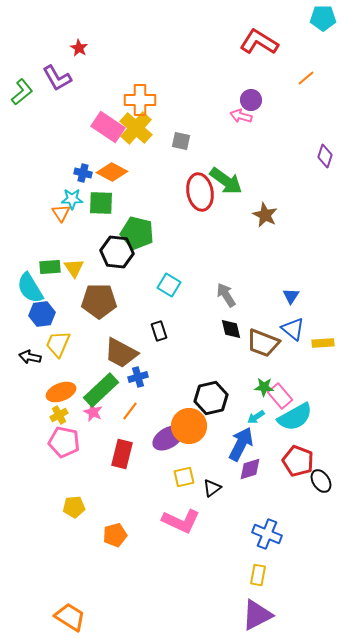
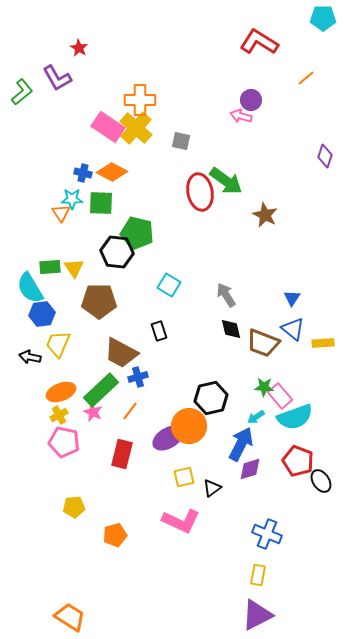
blue triangle at (291, 296): moved 1 px right, 2 px down
cyan semicircle at (295, 417): rotated 9 degrees clockwise
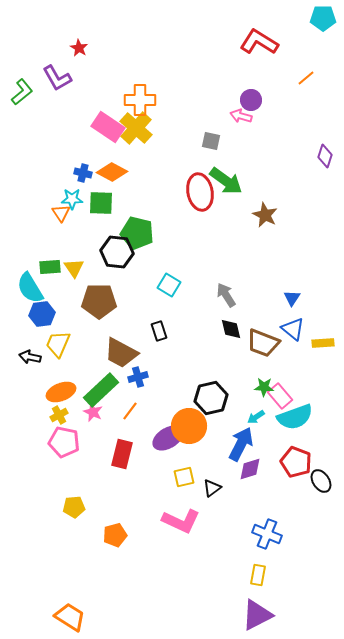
gray square at (181, 141): moved 30 px right
red pentagon at (298, 461): moved 2 px left, 1 px down
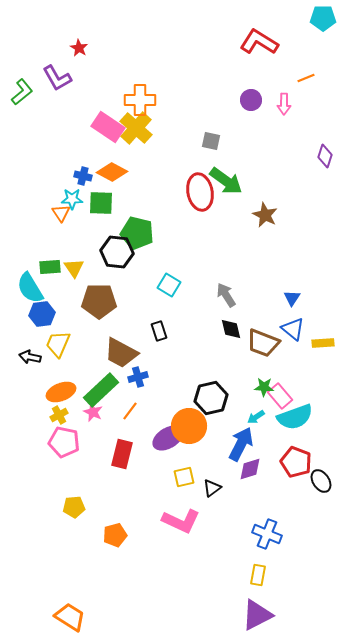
orange line at (306, 78): rotated 18 degrees clockwise
pink arrow at (241, 116): moved 43 px right, 12 px up; rotated 105 degrees counterclockwise
blue cross at (83, 173): moved 3 px down
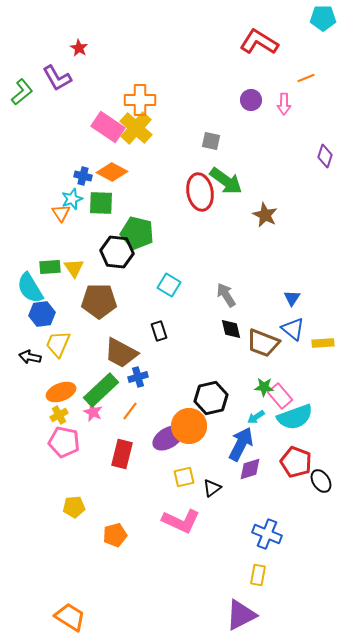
cyan star at (72, 199): rotated 20 degrees counterclockwise
purple triangle at (257, 615): moved 16 px left
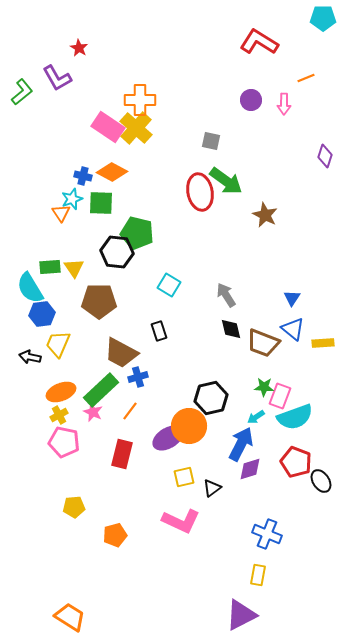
pink rectangle at (280, 396): rotated 60 degrees clockwise
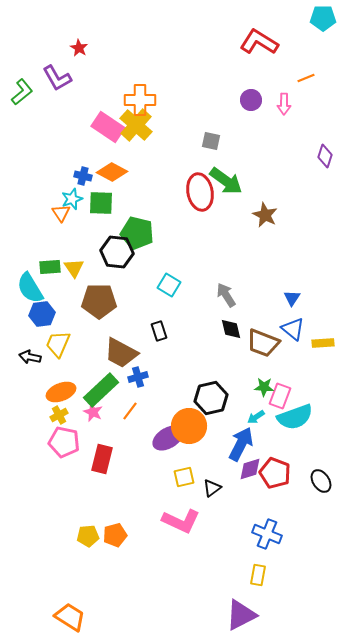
yellow cross at (136, 128): moved 3 px up
red rectangle at (122, 454): moved 20 px left, 5 px down
red pentagon at (296, 462): moved 21 px left, 11 px down
yellow pentagon at (74, 507): moved 14 px right, 29 px down
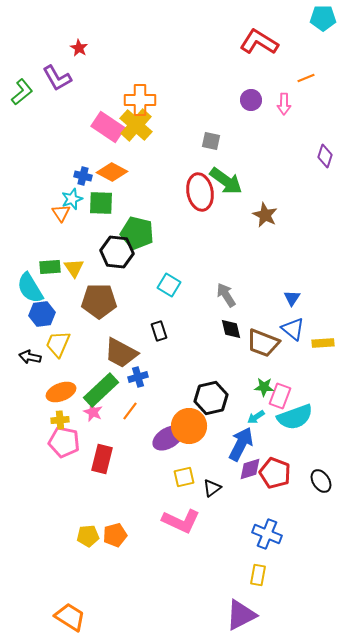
yellow cross at (59, 415): moved 1 px right, 5 px down; rotated 24 degrees clockwise
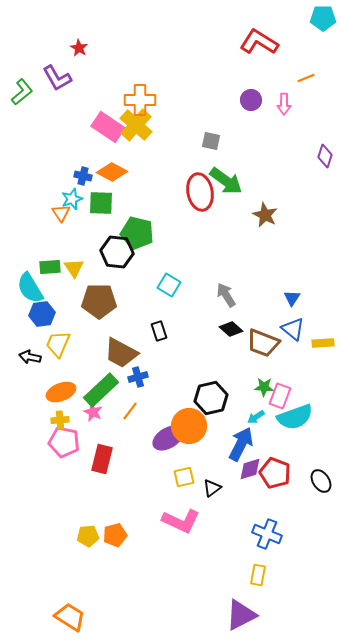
black diamond at (231, 329): rotated 35 degrees counterclockwise
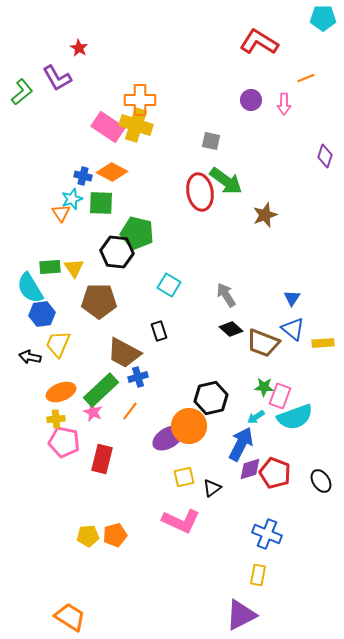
yellow cross at (136, 125): rotated 24 degrees counterclockwise
brown star at (265, 215): rotated 25 degrees clockwise
brown trapezoid at (121, 353): moved 3 px right
yellow cross at (60, 420): moved 4 px left, 1 px up
